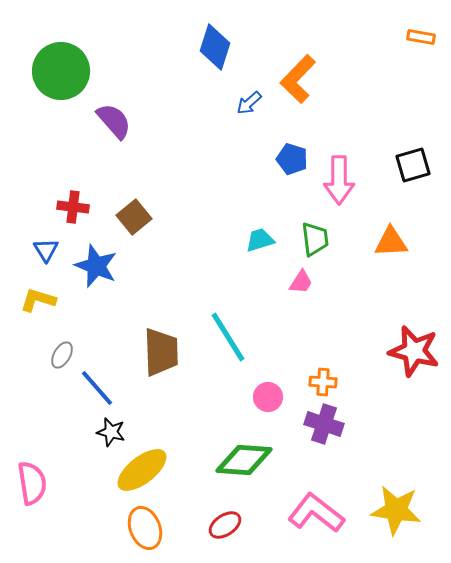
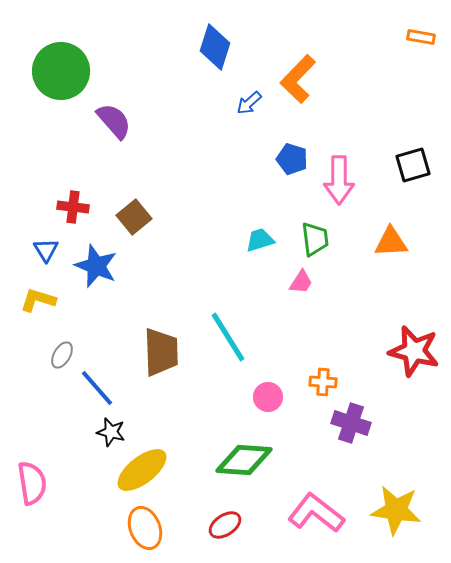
purple cross: moved 27 px right, 1 px up
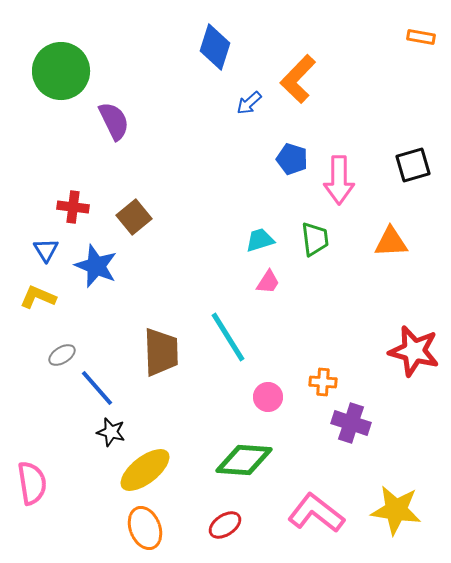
purple semicircle: rotated 15 degrees clockwise
pink trapezoid: moved 33 px left
yellow L-shape: moved 3 px up; rotated 6 degrees clockwise
gray ellipse: rotated 28 degrees clockwise
yellow ellipse: moved 3 px right
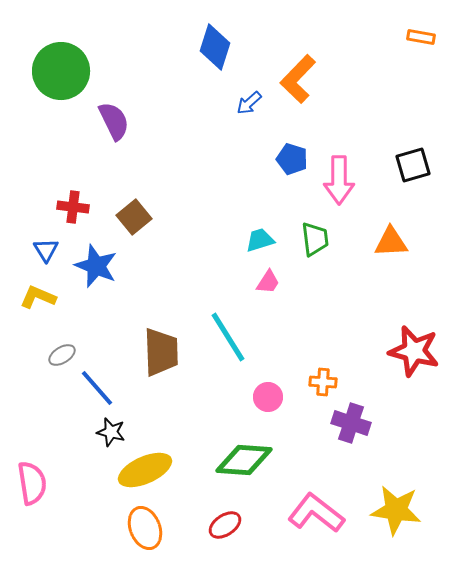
yellow ellipse: rotated 14 degrees clockwise
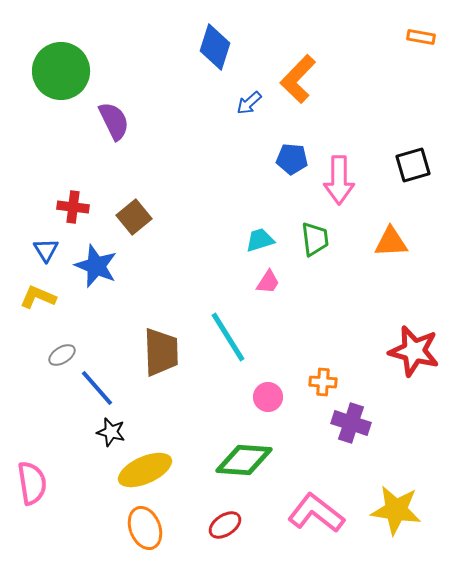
blue pentagon: rotated 12 degrees counterclockwise
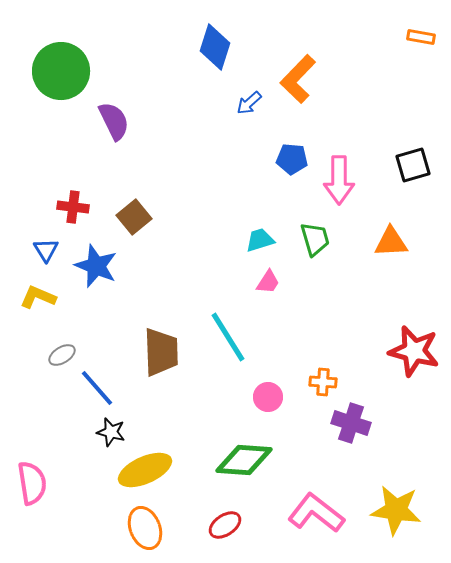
green trapezoid: rotated 9 degrees counterclockwise
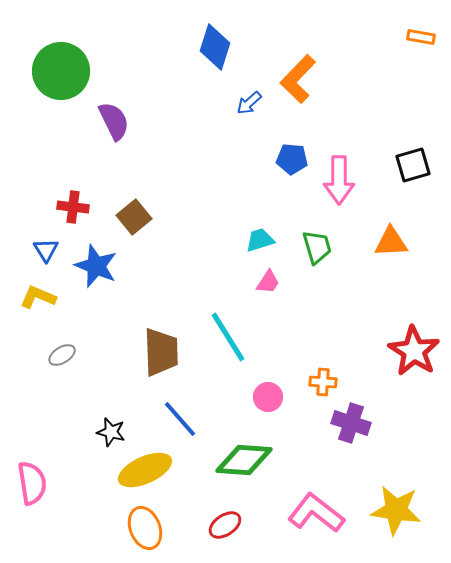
green trapezoid: moved 2 px right, 8 px down
red star: rotated 18 degrees clockwise
blue line: moved 83 px right, 31 px down
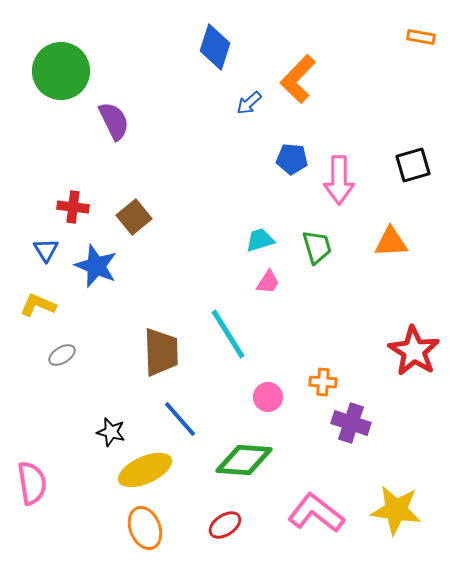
yellow L-shape: moved 8 px down
cyan line: moved 3 px up
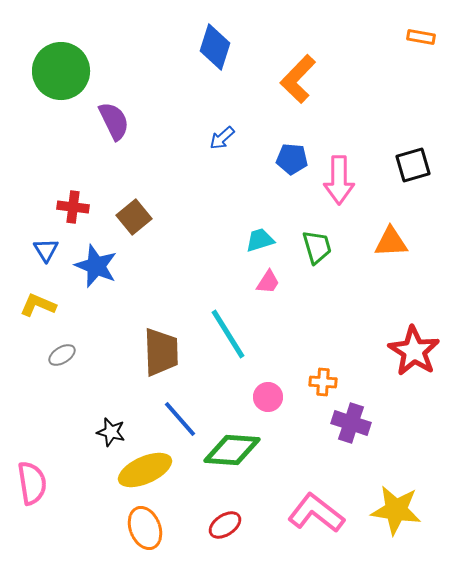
blue arrow: moved 27 px left, 35 px down
green diamond: moved 12 px left, 10 px up
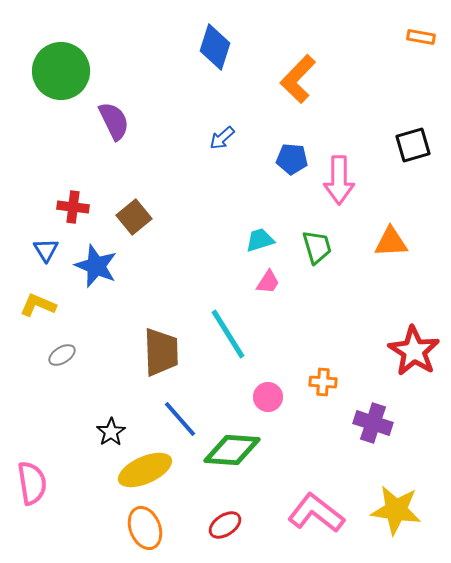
black square: moved 20 px up
purple cross: moved 22 px right
black star: rotated 24 degrees clockwise
